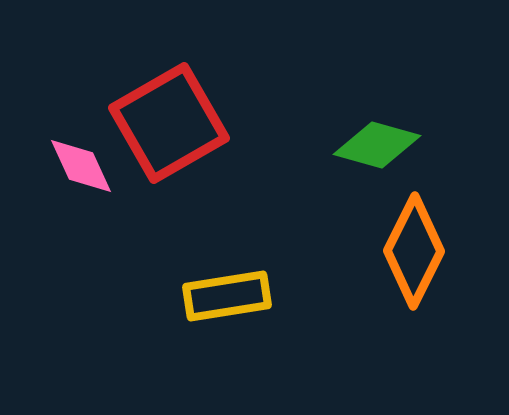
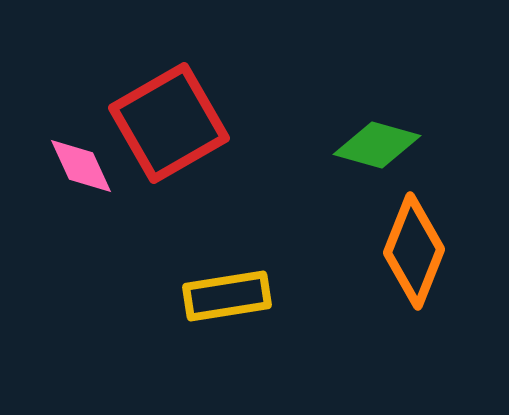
orange diamond: rotated 5 degrees counterclockwise
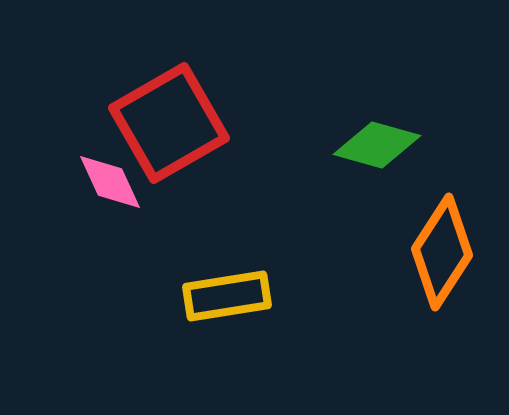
pink diamond: moved 29 px right, 16 px down
orange diamond: moved 28 px right, 1 px down; rotated 11 degrees clockwise
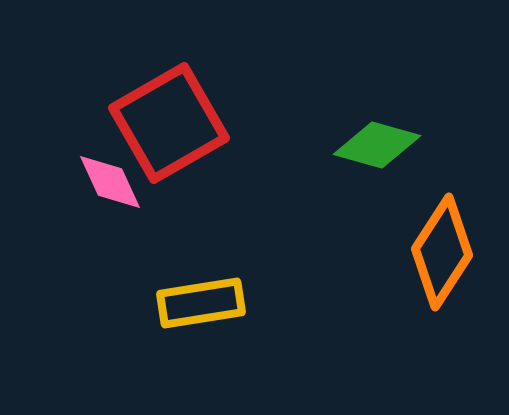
yellow rectangle: moved 26 px left, 7 px down
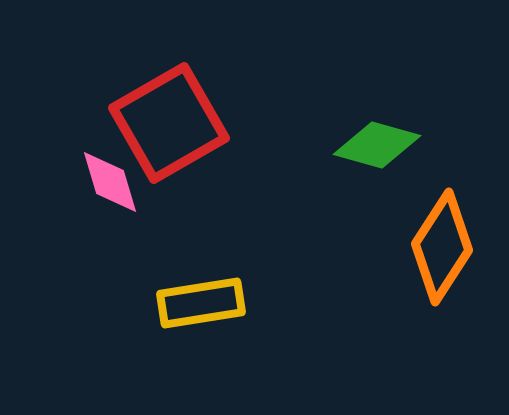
pink diamond: rotated 8 degrees clockwise
orange diamond: moved 5 px up
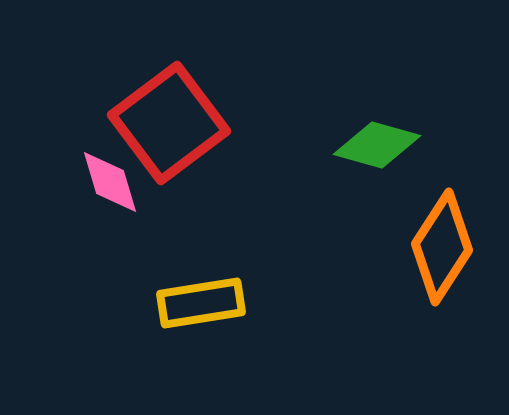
red square: rotated 7 degrees counterclockwise
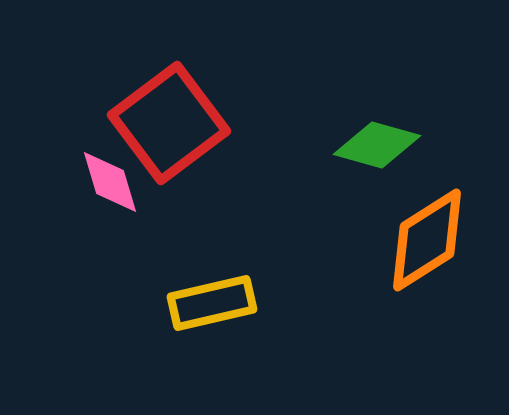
orange diamond: moved 15 px left, 7 px up; rotated 25 degrees clockwise
yellow rectangle: moved 11 px right; rotated 4 degrees counterclockwise
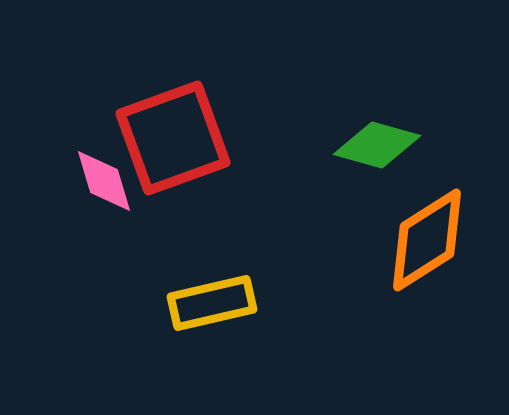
red square: moved 4 px right, 15 px down; rotated 17 degrees clockwise
pink diamond: moved 6 px left, 1 px up
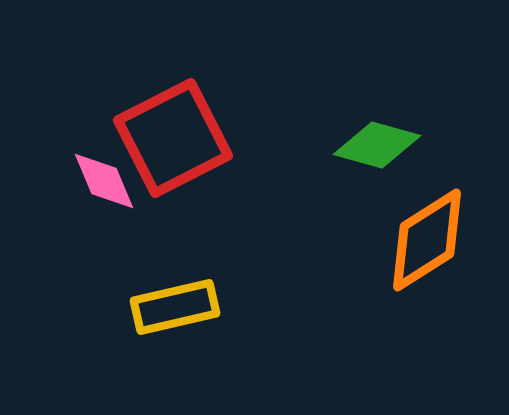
red square: rotated 7 degrees counterclockwise
pink diamond: rotated 6 degrees counterclockwise
yellow rectangle: moved 37 px left, 4 px down
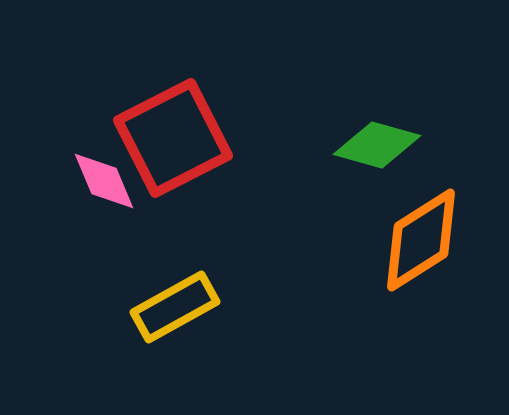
orange diamond: moved 6 px left
yellow rectangle: rotated 16 degrees counterclockwise
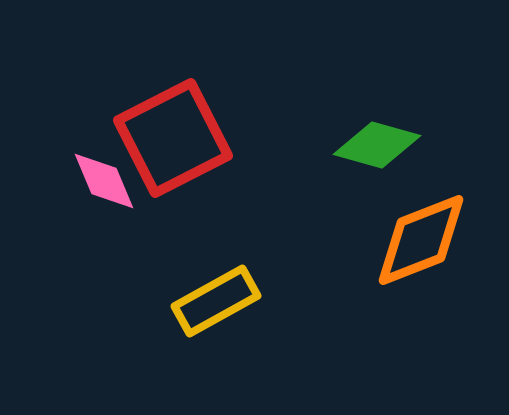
orange diamond: rotated 11 degrees clockwise
yellow rectangle: moved 41 px right, 6 px up
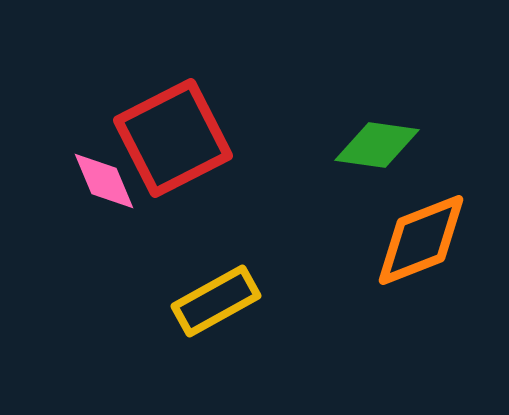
green diamond: rotated 8 degrees counterclockwise
